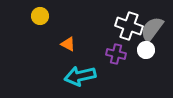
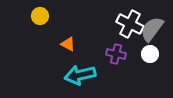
white cross: moved 1 px right, 2 px up; rotated 8 degrees clockwise
white circle: moved 4 px right, 4 px down
cyan arrow: moved 1 px up
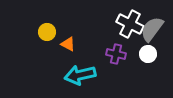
yellow circle: moved 7 px right, 16 px down
white circle: moved 2 px left
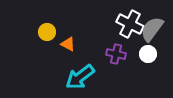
cyan arrow: moved 2 px down; rotated 24 degrees counterclockwise
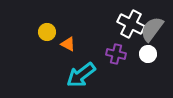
white cross: moved 1 px right
cyan arrow: moved 1 px right, 2 px up
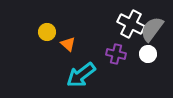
orange triangle: rotated 14 degrees clockwise
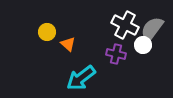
white cross: moved 6 px left, 1 px down
white circle: moved 5 px left, 9 px up
cyan arrow: moved 3 px down
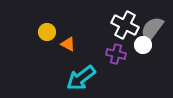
orange triangle: rotated 14 degrees counterclockwise
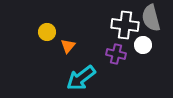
white cross: rotated 20 degrees counterclockwise
gray semicircle: moved 1 px left, 11 px up; rotated 52 degrees counterclockwise
orange triangle: moved 2 px down; rotated 42 degrees clockwise
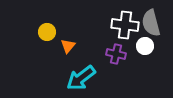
gray semicircle: moved 5 px down
white circle: moved 2 px right, 1 px down
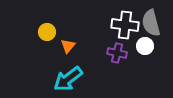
purple cross: moved 1 px right, 1 px up
cyan arrow: moved 13 px left, 1 px down
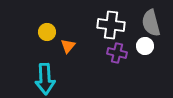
white cross: moved 14 px left
cyan arrow: moved 23 px left; rotated 56 degrees counterclockwise
